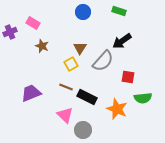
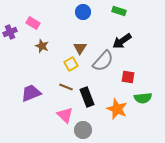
black rectangle: rotated 42 degrees clockwise
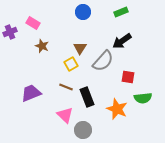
green rectangle: moved 2 px right, 1 px down; rotated 40 degrees counterclockwise
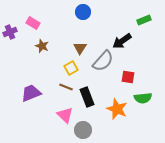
green rectangle: moved 23 px right, 8 px down
yellow square: moved 4 px down
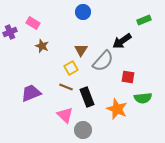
brown triangle: moved 1 px right, 2 px down
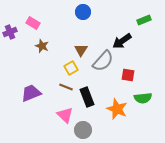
red square: moved 2 px up
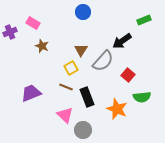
red square: rotated 32 degrees clockwise
green semicircle: moved 1 px left, 1 px up
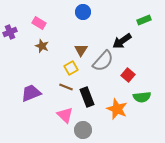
pink rectangle: moved 6 px right
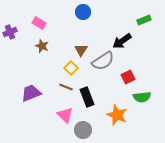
gray semicircle: rotated 15 degrees clockwise
yellow square: rotated 16 degrees counterclockwise
red square: moved 2 px down; rotated 24 degrees clockwise
orange star: moved 6 px down
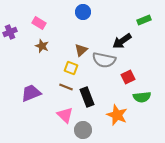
brown triangle: rotated 16 degrees clockwise
gray semicircle: moved 1 px right, 1 px up; rotated 45 degrees clockwise
yellow square: rotated 24 degrees counterclockwise
